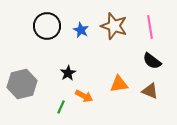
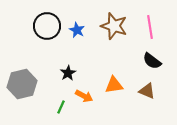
blue star: moved 4 px left
orange triangle: moved 5 px left, 1 px down
brown triangle: moved 3 px left
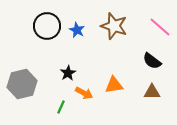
pink line: moved 10 px right; rotated 40 degrees counterclockwise
brown triangle: moved 5 px right, 1 px down; rotated 24 degrees counterclockwise
orange arrow: moved 3 px up
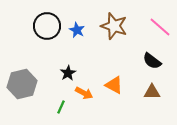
orange triangle: rotated 36 degrees clockwise
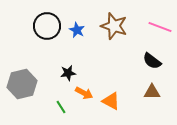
pink line: rotated 20 degrees counterclockwise
black star: rotated 21 degrees clockwise
orange triangle: moved 3 px left, 16 px down
green line: rotated 56 degrees counterclockwise
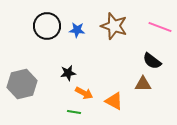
blue star: rotated 21 degrees counterclockwise
brown triangle: moved 9 px left, 8 px up
orange triangle: moved 3 px right
green line: moved 13 px right, 5 px down; rotated 48 degrees counterclockwise
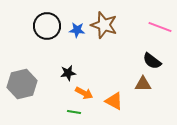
brown star: moved 10 px left, 1 px up
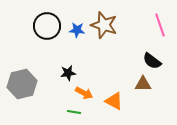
pink line: moved 2 px up; rotated 50 degrees clockwise
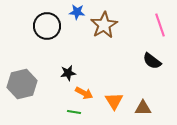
brown star: rotated 24 degrees clockwise
blue star: moved 18 px up
brown triangle: moved 24 px down
orange triangle: rotated 30 degrees clockwise
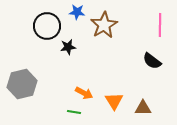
pink line: rotated 20 degrees clockwise
black star: moved 26 px up
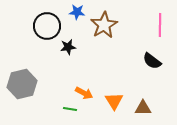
green line: moved 4 px left, 3 px up
